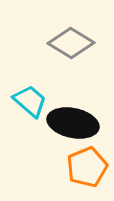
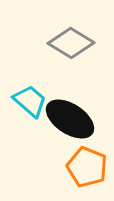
black ellipse: moved 3 px left, 4 px up; rotated 21 degrees clockwise
orange pentagon: rotated 27 degrees counterclockwise
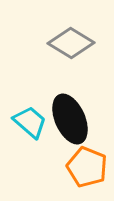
cyan trapezoid: moved 21 px down
black ellipse: rotated 33 degrees clockwise
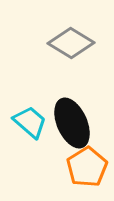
black ellipse: moved 2 px right, 4 px down
orange pentagon: rotated 18 degrees clockwise
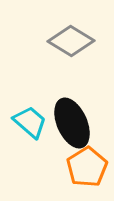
gray diamond: moved 2 px up
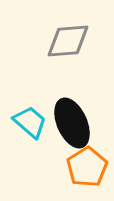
gray diamond: moved 3 px left; rotated 36 degrees counterclockwise
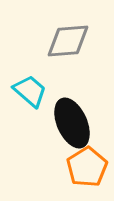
cyan trapezoid: moved 31 px up
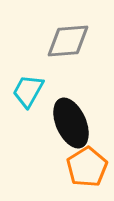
cyan trapezoid: moved 2 px left; rotated 102 degrees counterclockwise
black ellipse: moved 1 px left
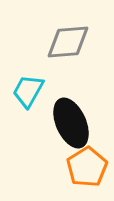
gray diamond: moved 1 px down
